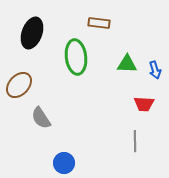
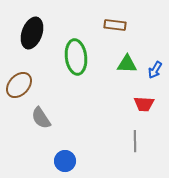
brown rectangle: moved 16 px right, 2 px down
blue arrow: rotated 48 degrees clockwise
blue circle: moved 1 px right, 2 px up
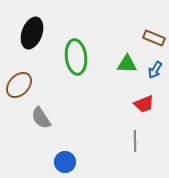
brown rectangle: moved 39 px right, 13 px down; rotated 15 degrees clockwise
red trapezoid: rotated 25 degrees counterclockwise
blue circle: moved 1 px down
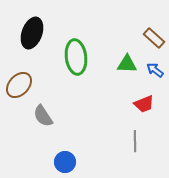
brown rectangle: rotated 20 degrees clockwise
blue arrow: rotated 96 degrees clockwise
gray semicircle: moved 2 px right, 2 px up
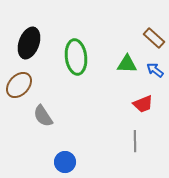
black ellipse: moved 3 px left, 10 px down
red trapezoid: moved 1 px left
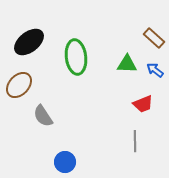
black ellipse: moved 1 px up; rotated 32 degrees clockwise
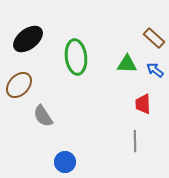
black ellipse: moved 1 px left, 3 px up
red trapezoid: rotated 110 degrees clockwise
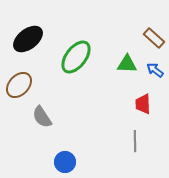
green ellipse: rotated 44 degrees clockwise
gray semicircle: moved 1 px left, 1 px down
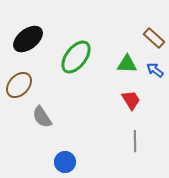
red trapezoid: moved 12 px left, 4 px up; rotated 150 degrees clockwise
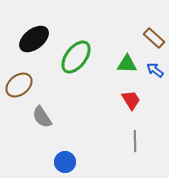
black ellipse: moved 6 px right
brown ellipse: rotated 8 degrees clockwise
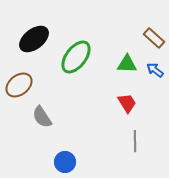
red trapezoid: moved 4 px left, 3 px down
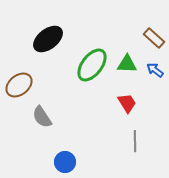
black ellipse: moved 14 px right
green ellipse: moved 16 px right, 8 px down
